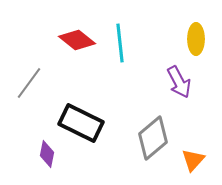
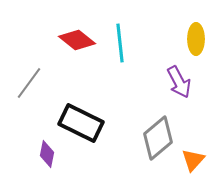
gray diamond: moved 5 px right
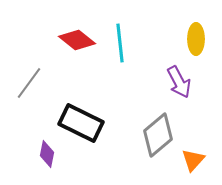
gray diamond: moved 3 px up
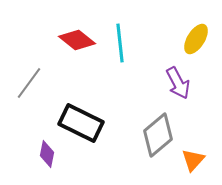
yellow ellipse: rotated 32 degrees clockwise
purple arrow: moved 1 px left, 1 px down
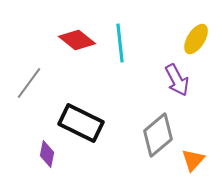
purple arrow: moved 1 px left, 3 px up
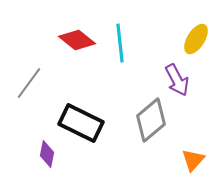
gray diamond: moved 7 px left, 15 px up
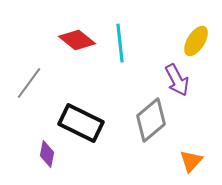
yellow ellipse: moved 2 px down
orange triangle: moved 2 px left, 1 px down
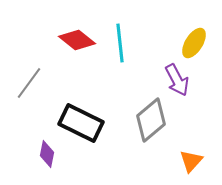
yellow ellipse: moved 2 px left, 2 px down
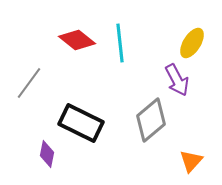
yellow ellipse: moved 2 px left
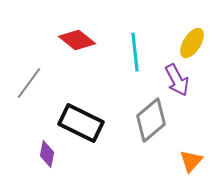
cyan line: moved 15 px right, 9 px down
